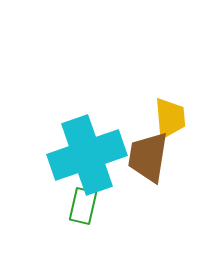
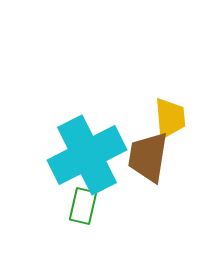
cyan cross: rotated 8 degrees counterclockwise
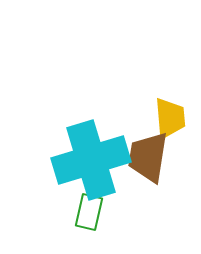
cyan cross: moved 4 px right, 5 px down; rotated 10 degrees clockwise
green rectangle: moved 6 px right, 6 px down
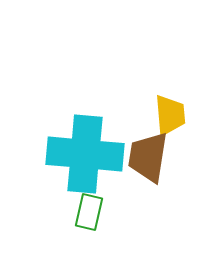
yellow trapezoid: moved 3 px up
cyan cross: moved 6 px left, 6 px up; rotated 22 degrees clockwise
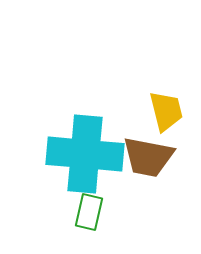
yellow trapezoid: moved 4 px left, 4 px up; rotated 9 degrees counterclockwise
brown trapezoid: rotated 88 degrees counterclockwise
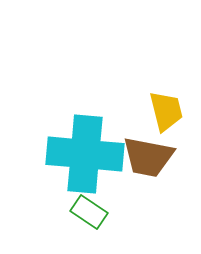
green rectangle: rotated 69 degrees counterclockwise
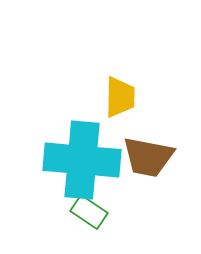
yellow trapezoid: moved 46 px left, 14 px up; rotated 15 degrees clockwise
cyan cross: moved 3 px left, 6 px down
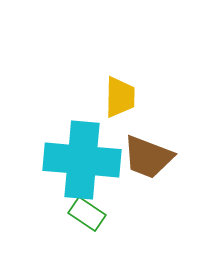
brown trapezoid: rotated 10 degrees clockwise
green rectangle: moved 2 px left, 2 px down
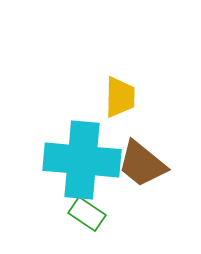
brown trapezoid: moved 6 px left, 7 px down; rotated 18 degrees clockwise
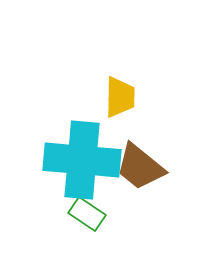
brown trapezoid: moved 2 px left, 3 px down
